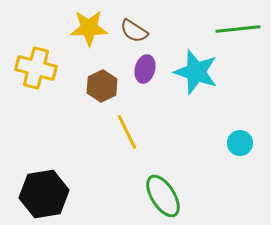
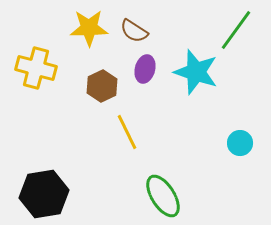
green line: moved 2 px left, 1 px down; rotated 48 degrees counterclockwise
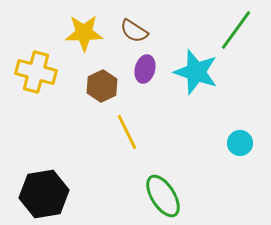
yellow star: moved 5 px left, 5 px down
yellow cross: moved 4 px down
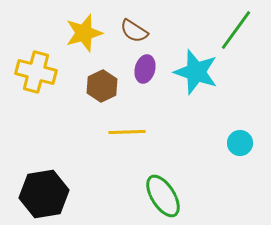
yellow star: rotated 15 degrees counterclockwise
yellow line: rotated 66 degrees counterclockwise
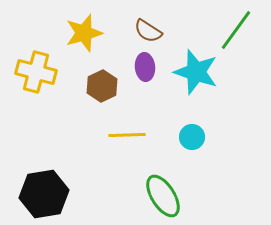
brown semicircle: moved 14 px right
purple ellipse: moved 2 px up; rotated 20 degrees counterclockwise
yellow line: moved 3 px down
cyan circle: moved 48 px left, 6 px up
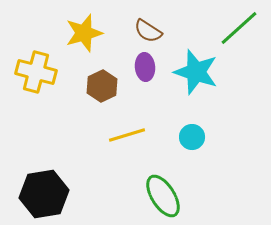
green line: moved 3 px right, 2 px up; rotated 12 degrees clockwise
yellow line: rotated 15 degrees counterclockwise
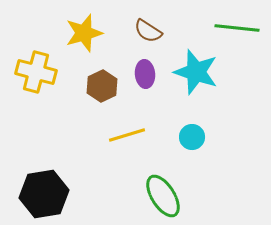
green line: moved 2 px left; rotated 48 degrees clockwise
purple ellipse: moved 7 px down
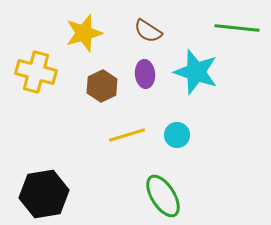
cyan circle: moved 15 px left, 2 px up
